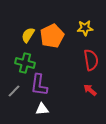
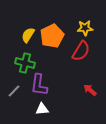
red semicircle: moved 10 px left, 9 px up; rotated 40 degrees clockwise
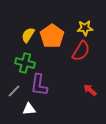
orange pentagon: rotated 10 degrees counterclockwise
white triangle: moved 13 px left
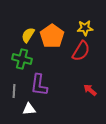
green cross: moved 3 px left, 4 px up
gray line: rotated 40 degrees counterclockwise
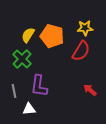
orange pentagon: rotated 20 degrees counterclockwise
green cross: rotated 30 degrees clockwise
purple L-shape: moved 1 px down
gray line: rotated 16 degrees counterclockwise
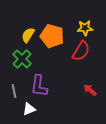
white triangle: rotated 16 degrees counterclockwise
